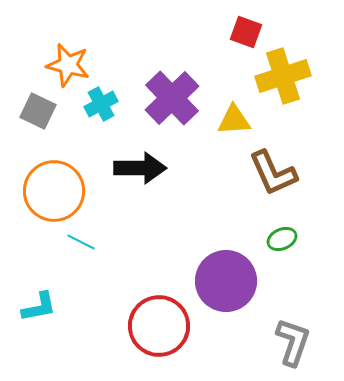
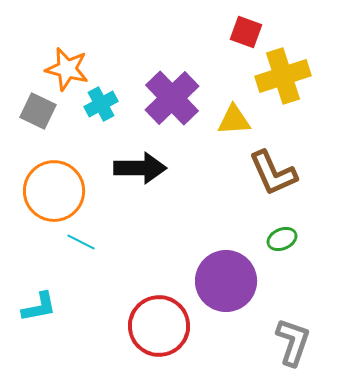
orange star: moved 1 px left, 4 px down
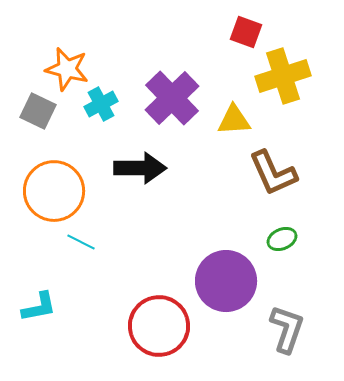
gray L-shape: moved 6 px left, 13 px up
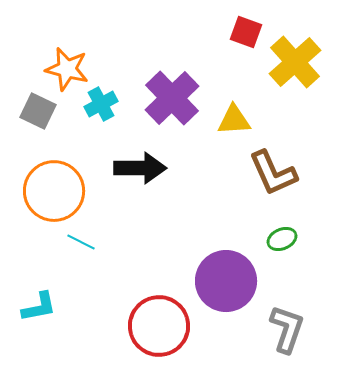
yellow cross: moved 12 px right, 14 px up; rotated 24 degrees counterclockwise
